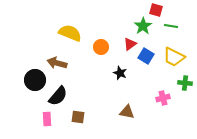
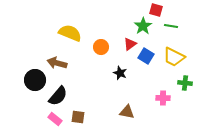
pink cross: rotated 16 degrees clockwise
pink rectangle: moved 8 px right; rotated 48 degrees counterclockwise
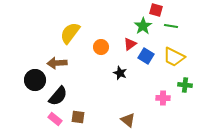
yellow semicircle: rotated 75 degrees counterclockwise
brown arrow: rotated 18 degrees counterclockwise
green cross: moved 2 px down
brown triangle: moved 1 px right, 8 px down; rotated 28 degrees clockwise
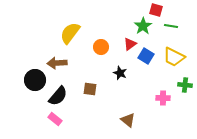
brown square: moved 12 px right, 28 px up
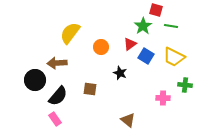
pink rectangle: rotated 16 degrees clockwise
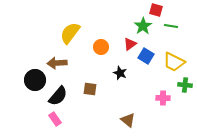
yellow trapezoid: moved 5 px down
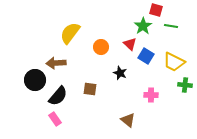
red triangle: rotated 40 degrees counterclockwise
brown arrow: moved 1 px left
pink cross: moved 12 px left, 3 px up
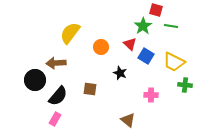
pink rectangle: rotated 64 degrees clockwise
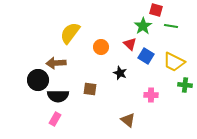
black circle: moved 3 px right
black semicircle: rotated 50 degrees clockwise
